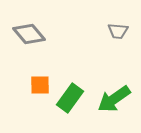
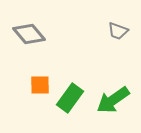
gray trapezoid: rotated 15 degrees clockwise
green arrow: moved 1 px left, 1 px down
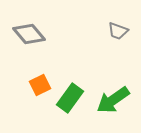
orange square: rotated 25 degrees counterclockwise
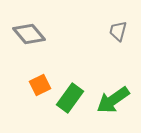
gray trapezoid: rotated 85 degrees clockwise
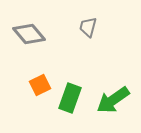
gray trapezoid: moved 30 px left, 4 px up
green rectangle: rotated 16 degrees counterclockwise
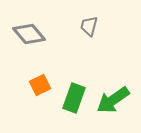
gray trapezoid: moved 1 px right, 1 px up
green rectangle: moved 4 px right
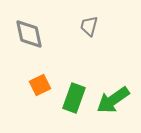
gray diamond: rotated 28 degrees clockwise
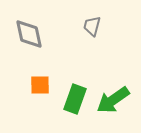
gray trapezoid: moved 3 px right
orange square: rotated 25 degrees clockwise
green rectangle: moved 1 px right, 1 px down
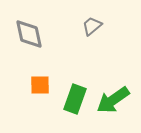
gray trapezoid: rotated 35 degrees clockwise
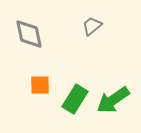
green rectangle: rotated 12 degrees clockwise
